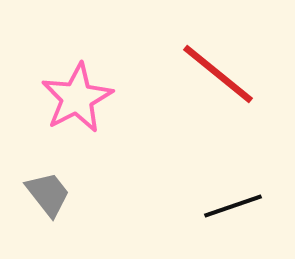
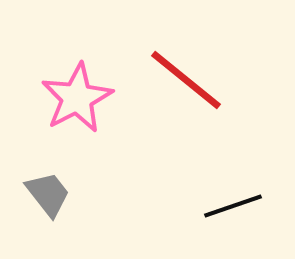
red line: moved 32 px left, 6 px down
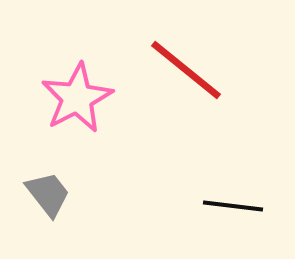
red line: moved 10 px up
black line: rotated 26 degrees clockwise
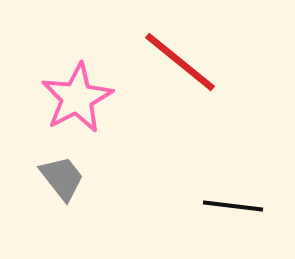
red line: moved 6 px left, 8 px up
gray trapezoid: moved 14 px right, 16 px up
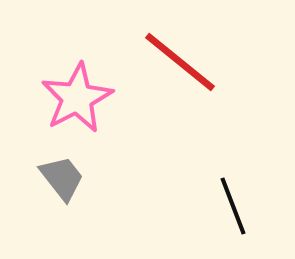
black line: rotated 62 degrees clockwise
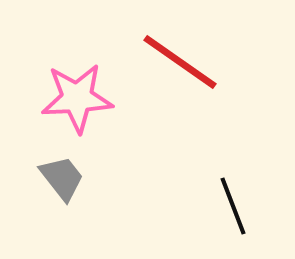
red line: rotated 4 degrees counterclockwise
pink star: rotated 24 degrees clockwise
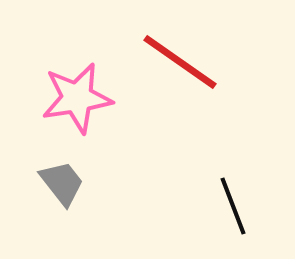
pink star: rotated 6 degrees counterclockwise
gray trapezoid: moved 5 px down
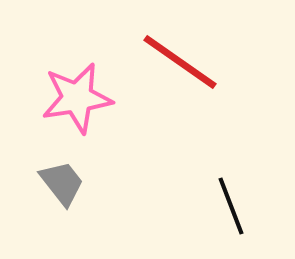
black line: moved 2 px left
